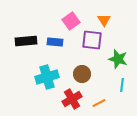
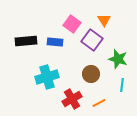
pink square: moved 1 px right, 3 px down; rotated 18 degrees counterclockwise
purple square: rotated 30 degrees clockwise
brown circle: moved 9 px right
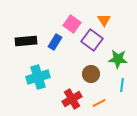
blue rectangle: rotated 63 degrees counterclockwise
green star: rotated 12 degrees counterclockwise
cyan cross: moved 9 px left
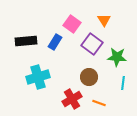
purple square: moved 4 px down
green star: moved 1 px left, 2 px up
brown circle: moved 2 px left, 3 px down
cyan line: moved 1 px right, 2 px up
orange line: rotated 48 degrees clockwise
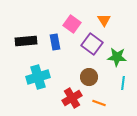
blue rectangle: rotated 42 degrees counterclockwise
red cross: moved 1 px up
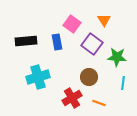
blue rectangle: moved 2 px right
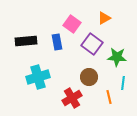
orange triangle: moved 2 px up; rotated 32 degrees clockwise
orange line: moved 10 px right, 6 px up; rotated 56 degrees clockwise
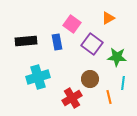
orange triangle: moved 4 px right
brown circle: moved 1 px right, 2 px down
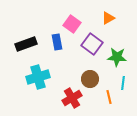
black rectangle: moved 3 px down; rotated 15 degrees counterclockwise
